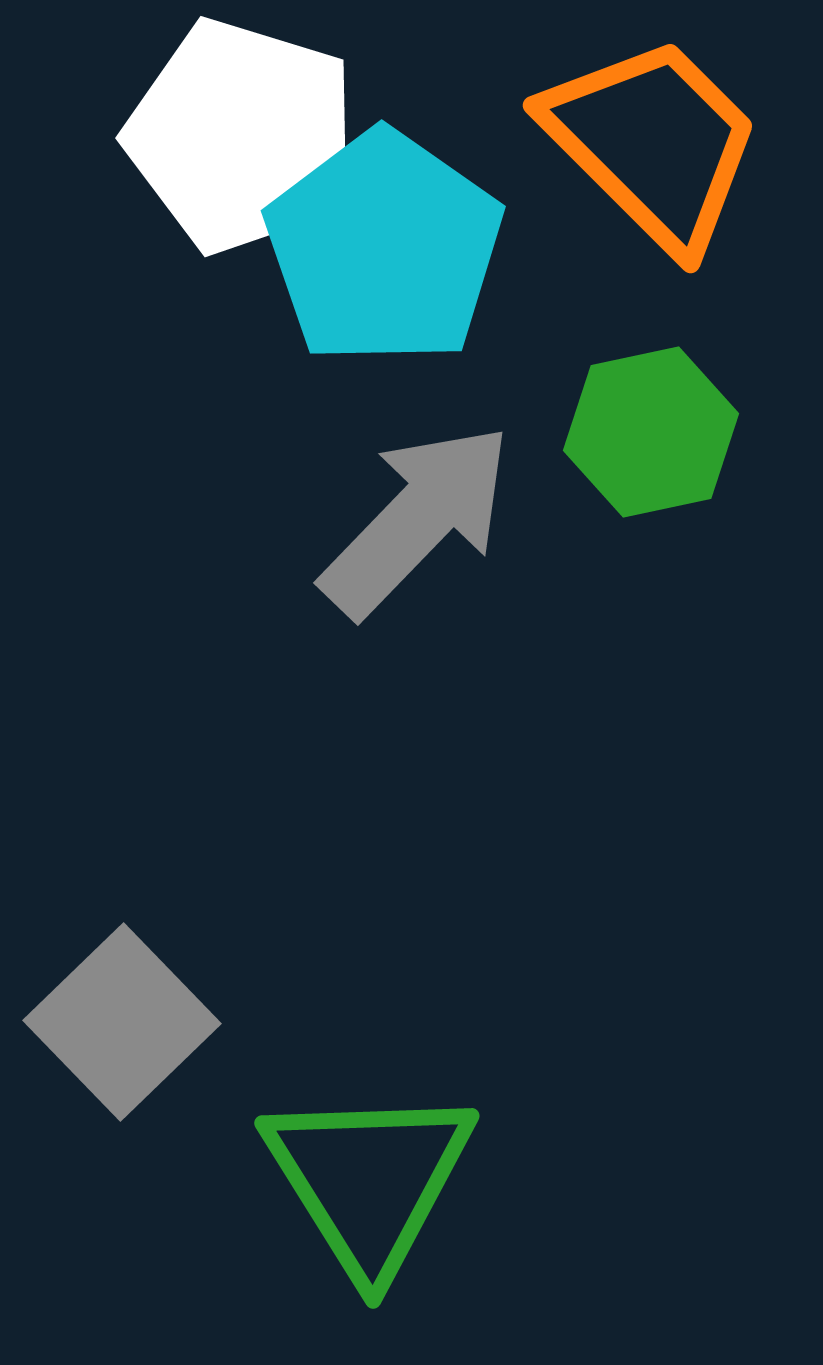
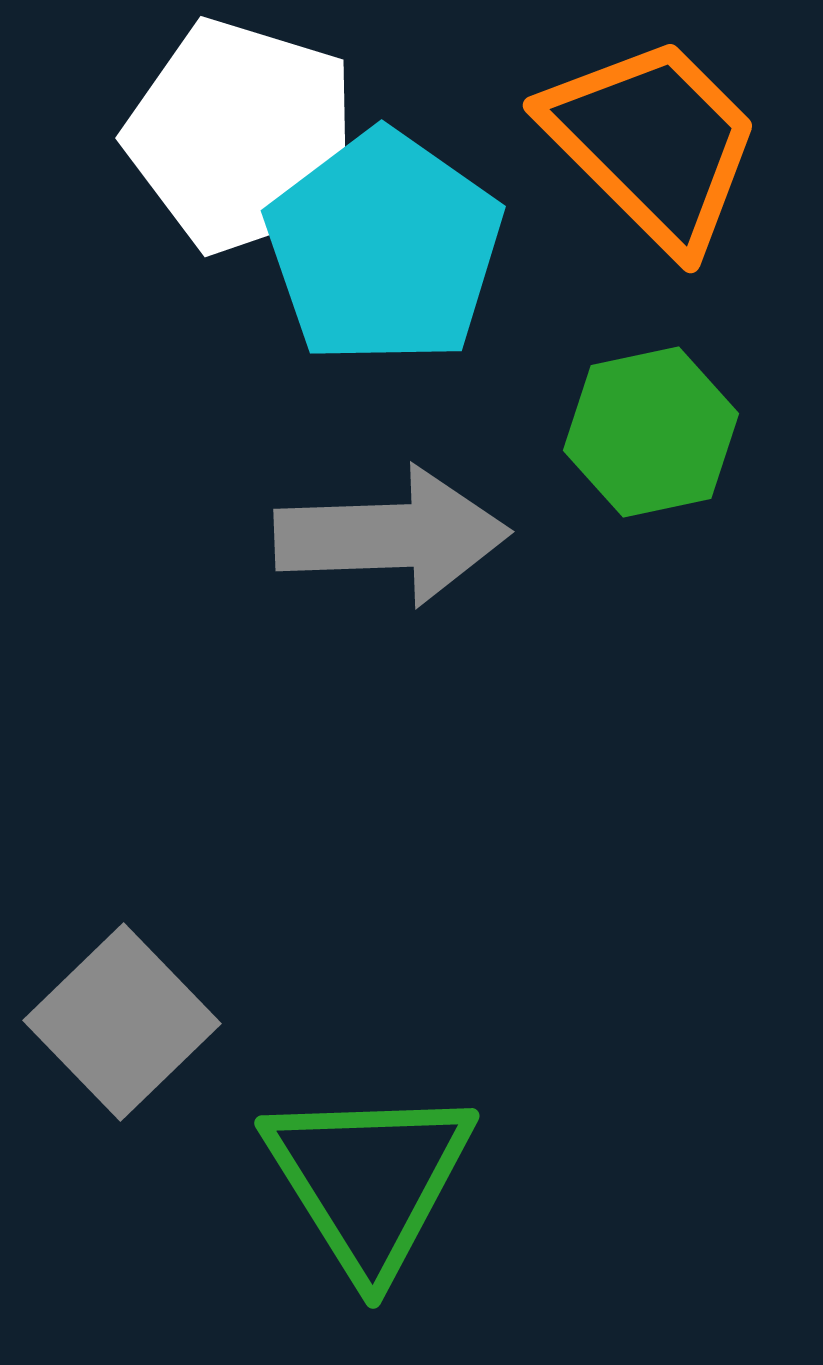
gray arrow: moved 25 px left, 16 px down; rotated 44 degrees clockwise
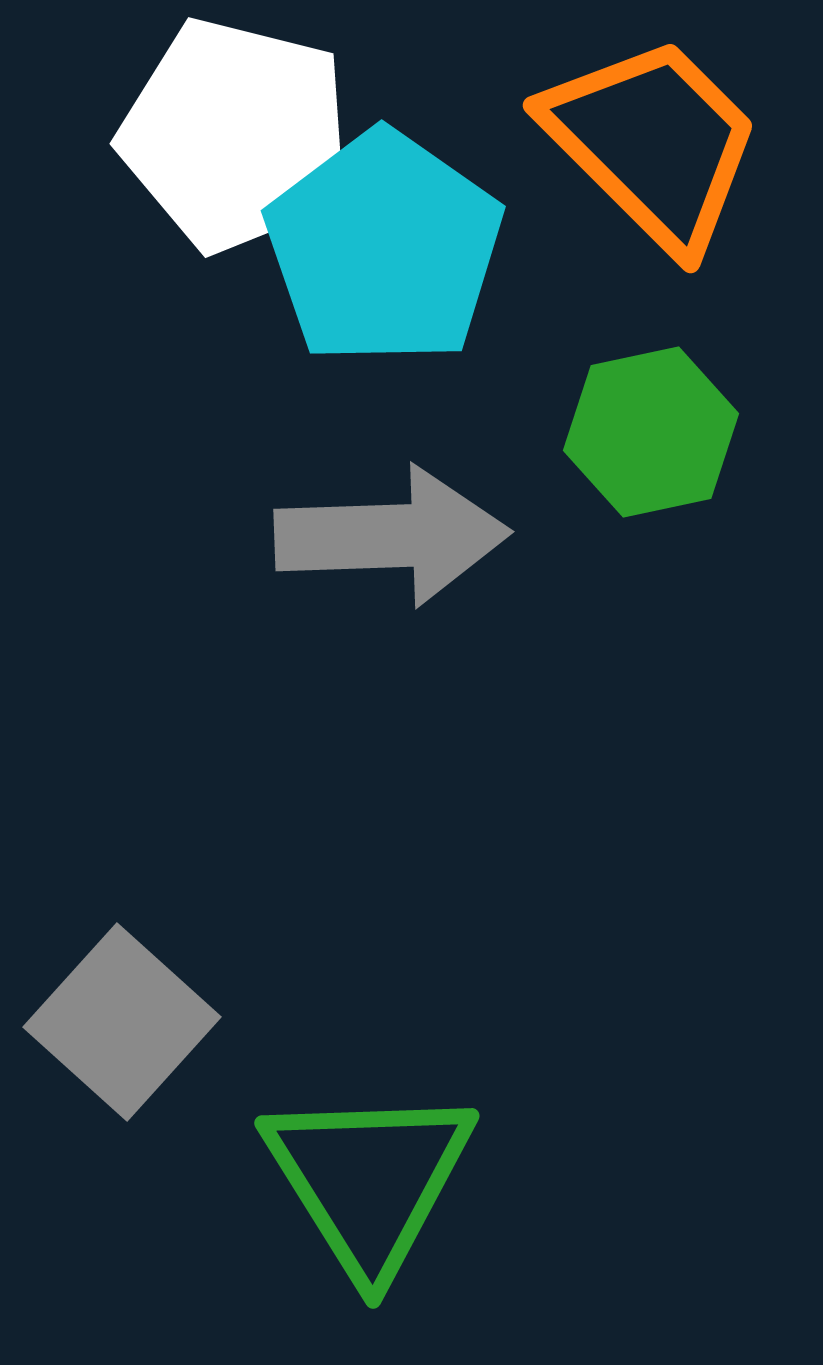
white pentagon: moved 6 px left, 1 px up; rotated 3 degrees counterclockwise
gray square: rotated 4 degrees counterclockwise
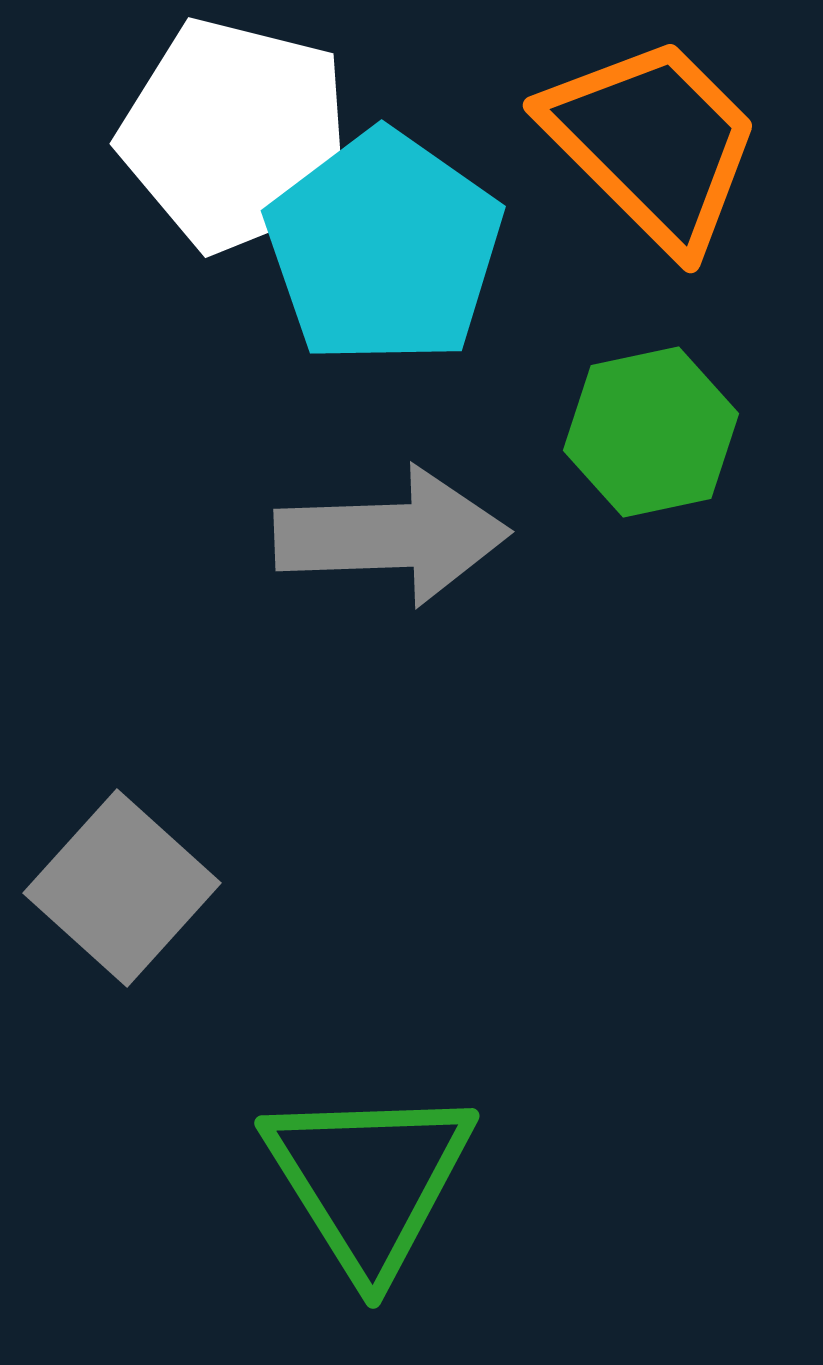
gray square: moved 134 px up
